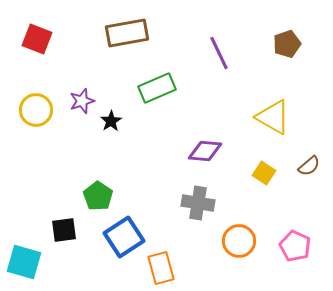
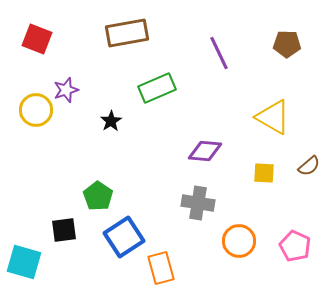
brown pentagon: rotated 20 degrees clockwise
purple star: moved 16 px left, 11 px up
yellow square: rotated 30 degrees counterclockwise
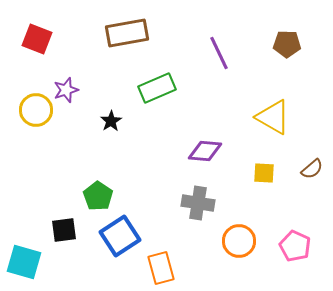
brown semicircle: moved 3 px right, 3 px down
blue square: moved 4 px left, 1 px up
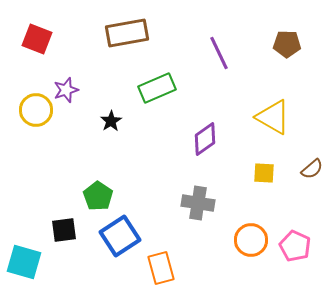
purple diamond: moved 12 px up; rotated 40 degrees counterclockwise
orange circle: moved 12 px right, 1 px up
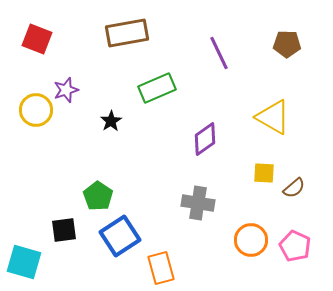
brown semicircle: moved 18 px left, 19 px down
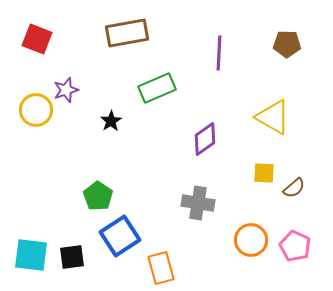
purple line: rotated 28 degrees clockwise
black square: moved 8 px right, 27 px down
cyan square: moved 7 px right, 7 px up; rotated 9 degrees counterclockwise
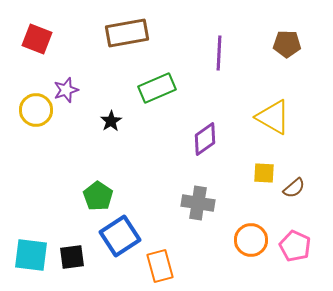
orange rectangle: moved 1 px left, 2 px up
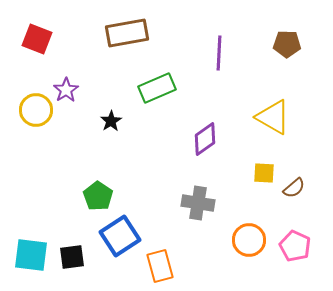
purple star: rotated 15 degrees counterclockwise
orange circle: moved 2 px left
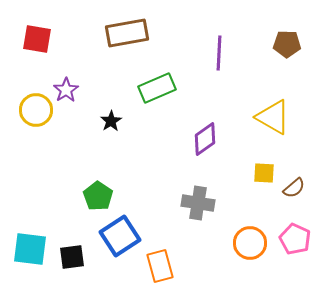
red square: rotated 12 degrees counterclockwise
orange circle: moved 1 px right, 3 px down
pink pentagon: moved 7 px up
cyan square: moved 1 px left, 6 px up
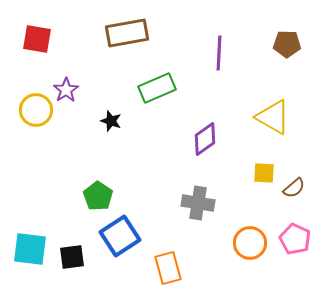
black star: rotated 20 degrees counterclockwise
orange rectangle: moved 8 px right, 2 px down
